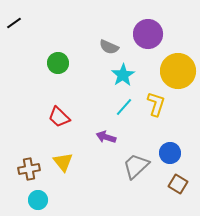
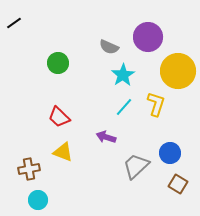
purple circle: moved 3 px down
yellow triangle: moved 10 px up; rotated 30 degrees counterclockwise
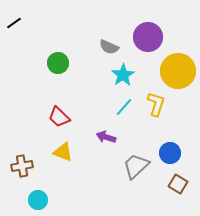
brown cross: moved 7 px left, 3 px up
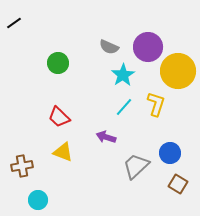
purple circle: moved 10 px down
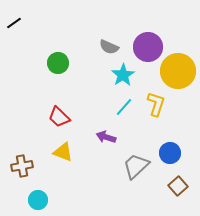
brown square: moved 2 px down; rotated 18 degrees clockwise
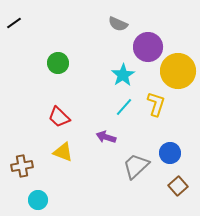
gray semicircle: moved 9 px right, 23 px up
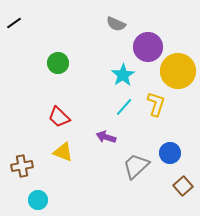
gray semicircle: moved 2 px left
brown square: moved 5 px right
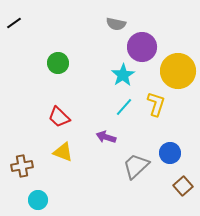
gray semicircle: rotated 12 degrees counterclockwise
purple circle: moved 6 px left
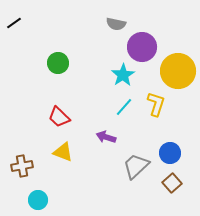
brown square: moved 11 px left, 3 px up
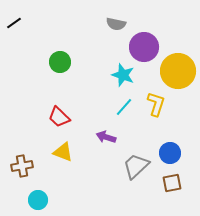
purple circle: moved 2 px right
green circle: moved 2 px right, 1 px up
cyan star: rotated 20 degrees counterclockwise
brown square: rotated 30 degrees clockwise
